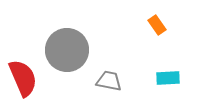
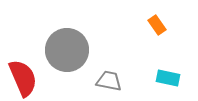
cyan rectangle: rotated 15 degrees clockwise
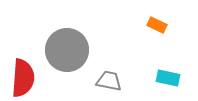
orange rectangle: rotated 30 degrees counterclockwise
red semicircle: rotated 27 degrees clockwise
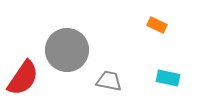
red semicircle: rotated 30 degrees clockwise
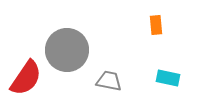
orange rectangle: moved 1 px left; rotated 60 degrees clockwise
red semicircle: moved 3 px right
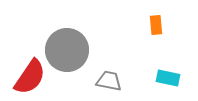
red semicircle: moved 4 px right, 1 px up
